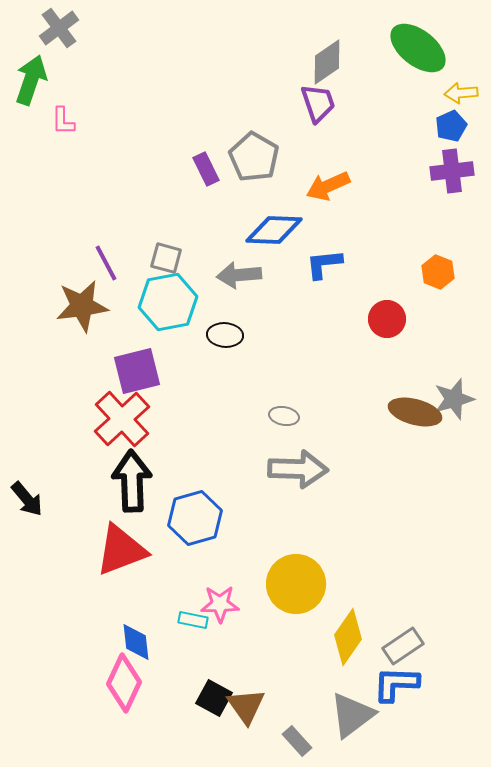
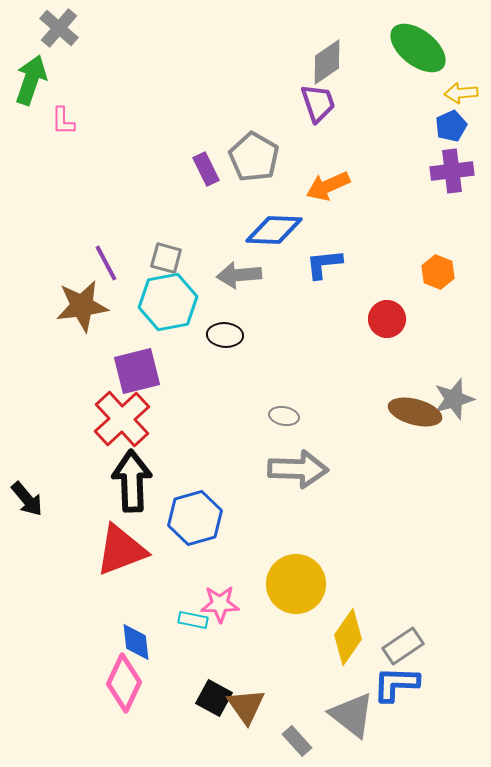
gray cross at (59, 28): rotated 12 degrees counterclockwise
gray triangle at (352, 715): rotated 45 degrees counterclockwise
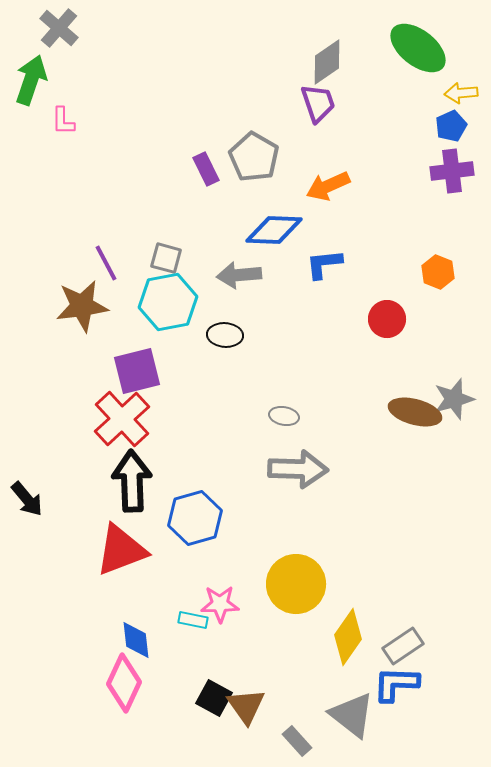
blue diamond at (136, 642): moved 2 px up
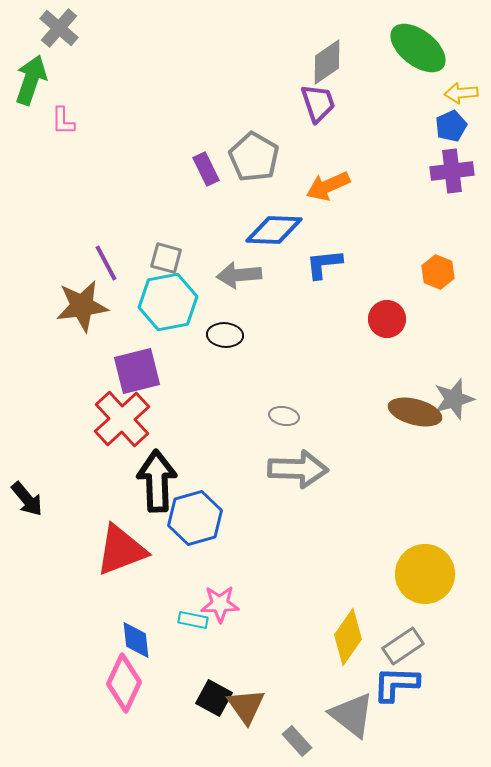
black arrow at (132, 481): moved 25 px right
yellow circle at (296, 584): moved 129 px right, 10 px up
